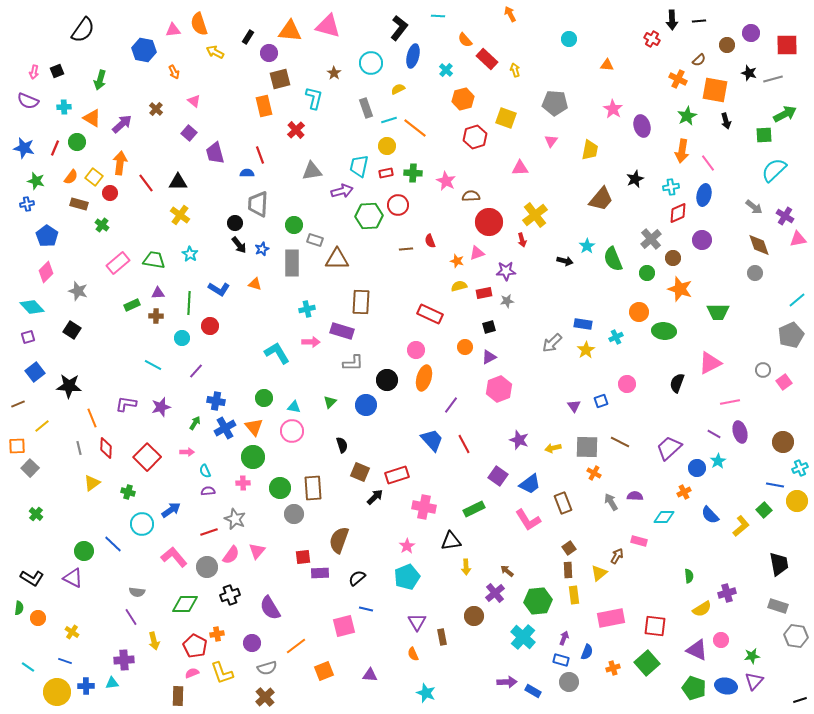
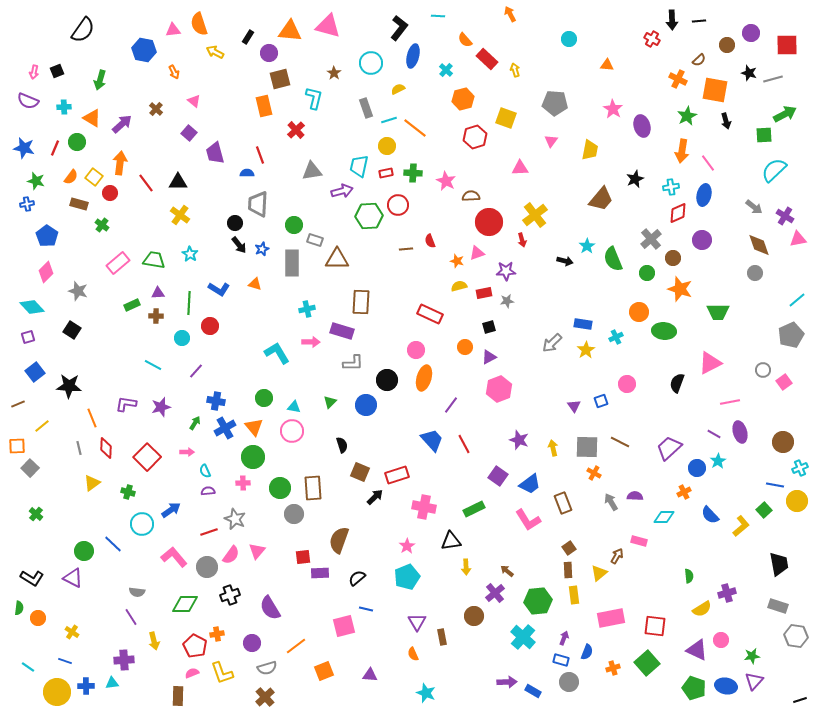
yellow arrow at (553, 448): rotated 91 degrees clockwise
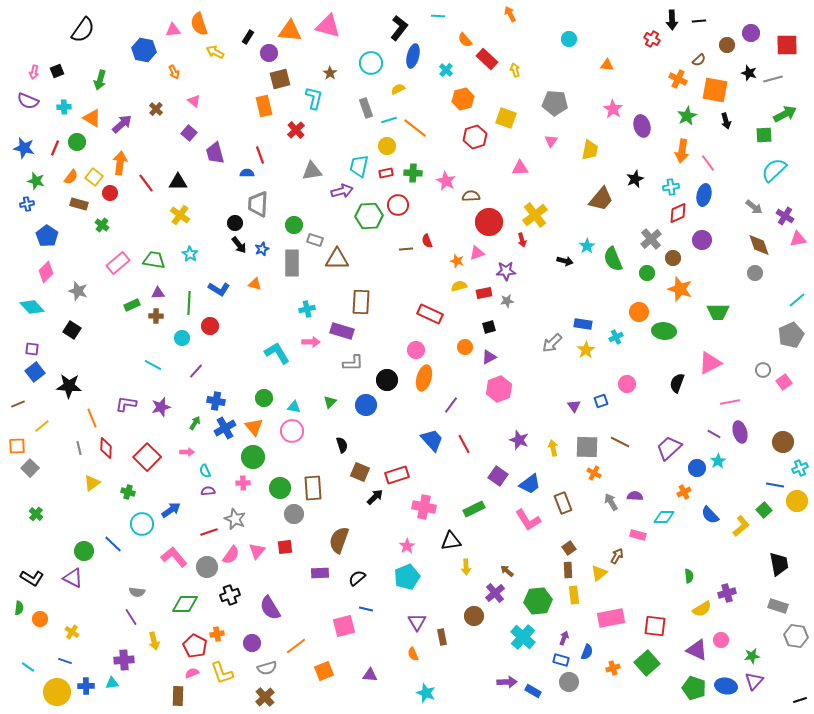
brown star at (334, 73): moved 4 px left
red semicircle at (430, 241): moved 3 px left
purple square at (28, 337): moved 4 px right, 12 px down; rotated 24 degrees clockwise
pink rectangle at (639, 541): moved 1 px left, 6 px up
red square at (303, 557): moved 18 px left, 10 px up
orange circle at (38, 618): moved 2 px right, 1 px down
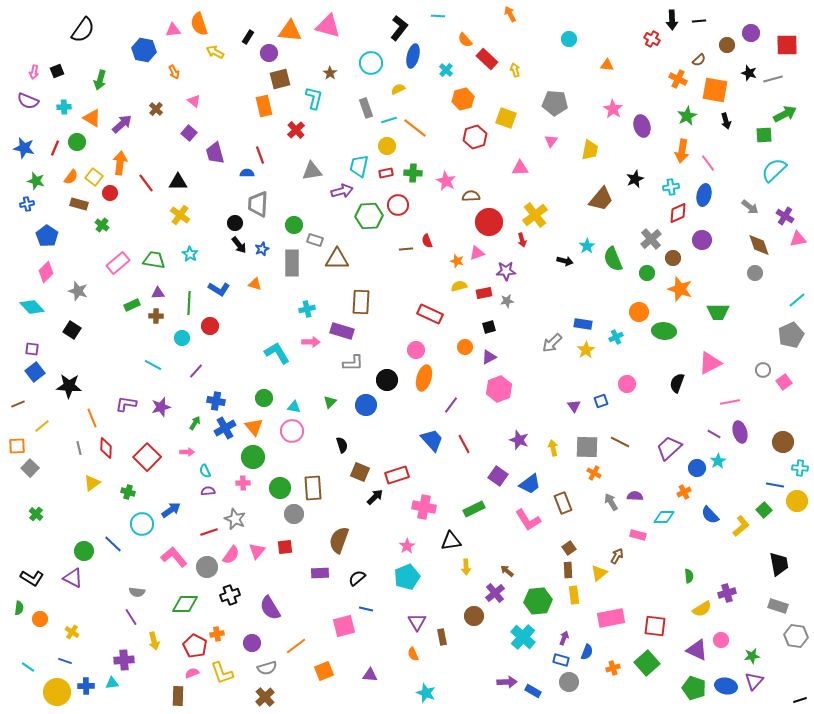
gray arrow at (754, 207): moved 4 px left
cyan cross at (800, 468): rotated 28 degrees clockwise
